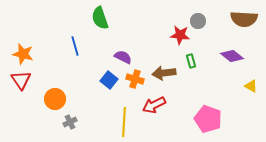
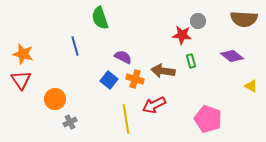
red star: moved 2 px right
brown arrow: moved 1 px left, 2 px up; rotated 15 degrees clockwise
yellow line: moved 2 px right, 3 px up; rotated 12 degrees counterclockwise
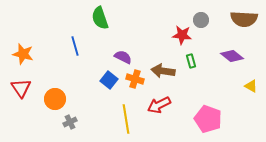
gray circle: moved 3 px right, 1 px up
red triangle: moved 8 px down
red arrow: moved 5 px right
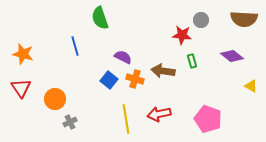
green rectangle: moved 1 px right
red arrow: moved 9 px down; rotated 15 degrees clockwise
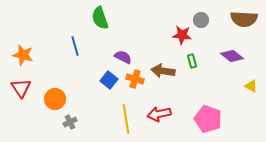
orange star: moved 1 px down
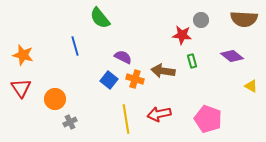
green semicircle: rotated 20 degrees counterclockwise
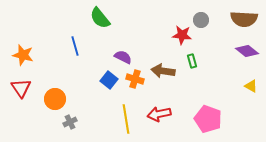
purple diamond: moved 15 px right, 5 px up
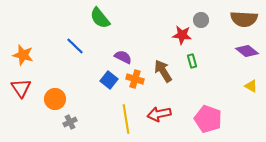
blue line: rotated 30 degrees counterclockwise
brown arrow: rotated 50 degrees clockwise
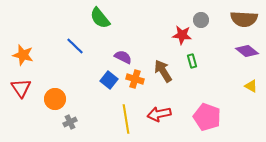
pink pentagon: moved 1 px left, 2 px up
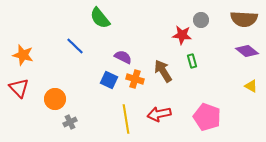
blue square: rotated 12 degrees counterclockwise
red triangle: moved 2 px left; rotated 10 degrees counterclockwise
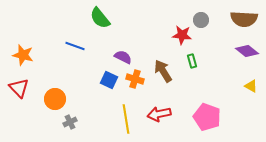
blue line: rotated 24 degrees counterclockwise
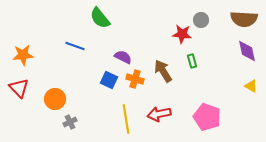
red star: moved 1 px up
purple diamond: rotated 40 degrees clockwise
orange star: rotated 20 degrees counterclockwise
